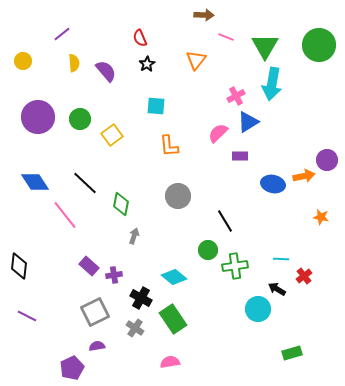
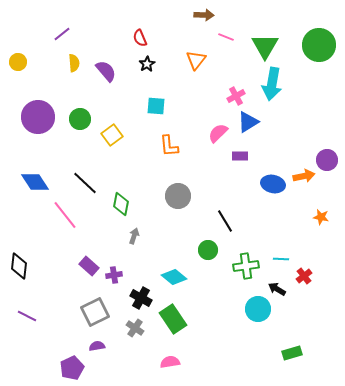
yellow circle at (23, 61): moved 5 px left, 1 px down
green cross at (235, 266): moved 11 px right
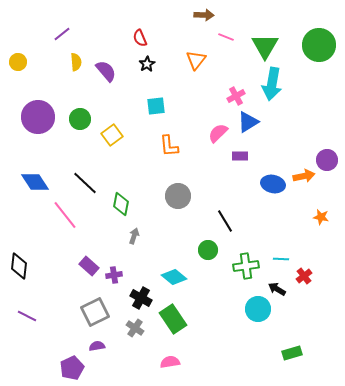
yellow semicircle at (74, 63): moved 2 px right, 1 px up
cyan square at (156, 106): rotated 12 degrees counterclockwise
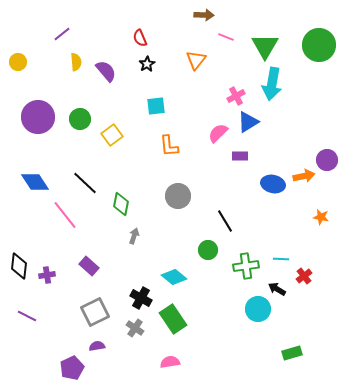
purple cross at (114, 275): moved 67 px left
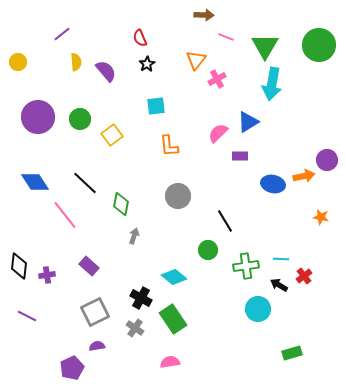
pink cross at (236, 96): moved 19 px left, 17 px up
black arrow at (277, 289): moved 2 px right, 4 px up
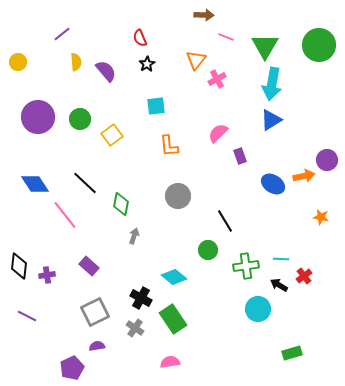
blue triangle at (248, 122): moved 23 px right, 2 px up
purple rectangle at (240, 156): rotated 70 degrees clockwise
blue diamond at (35, 182): moved 2 px down
blue ellipse at (273, 184): rotated 20 degrees clockwise
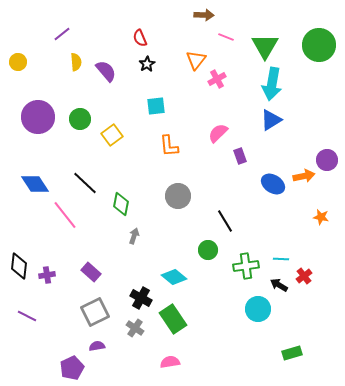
purple rectangle at (89, 266): moved 2 px right, 6 px down
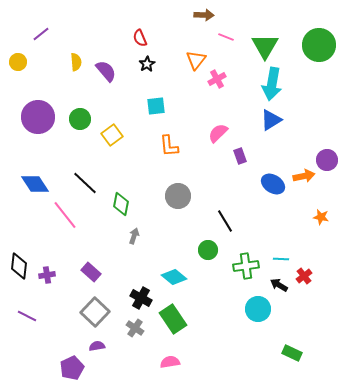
purple line at (62, 34): moved 21 px left
gray square at (95, 312): rotated 20 degrees counterclockwise
green rectangle at (292, 353): rotated 42 degrees clockwise
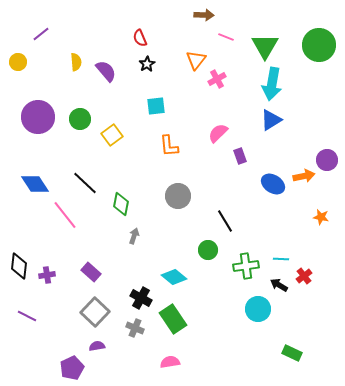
gray cross at (135, 328): rotated 12 degrees counterclockwise
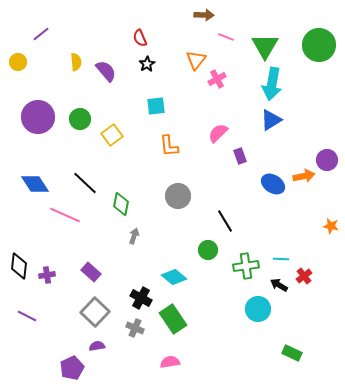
pink line at (65, 215): rotated 28 degrees counterclockwise
orange star at (321, 217): moved 10 px right, 9 px down
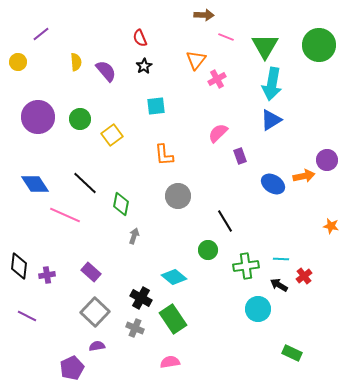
black star at (147, 64): moved 3 px left, 2 px down
orange L-shape at (169, 146): moved 5 px left, 9 px down
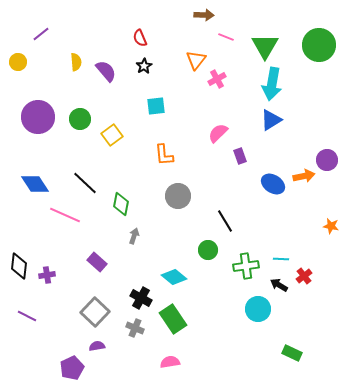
purple rectangle at (91, 272): moved 6 px right, 10 px up
